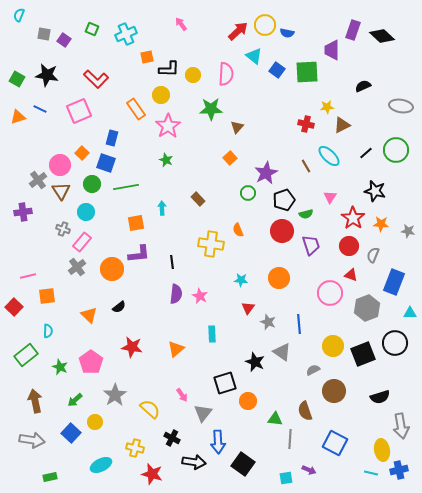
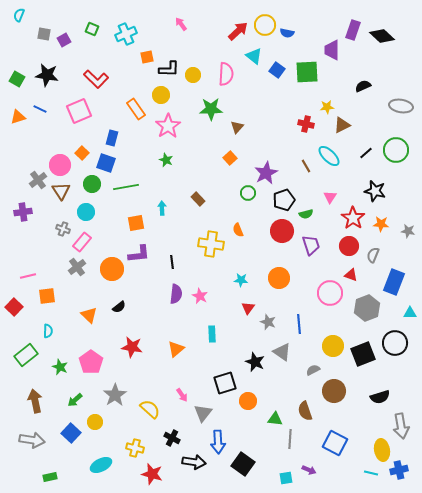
purple square at (64, 40): rotated 24 degrees clockwise
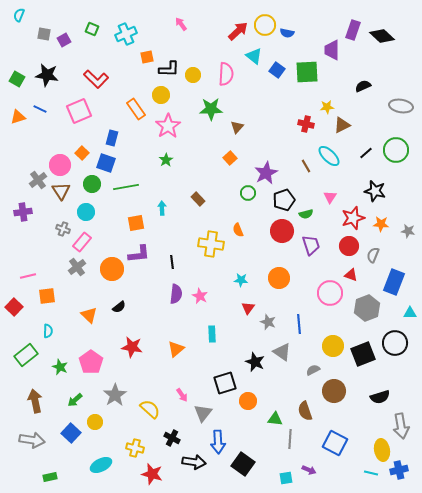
green star at (166, 160): rotated 16 degrees clockwise
red star at (353, 218): rotated 20 degrees clockwise
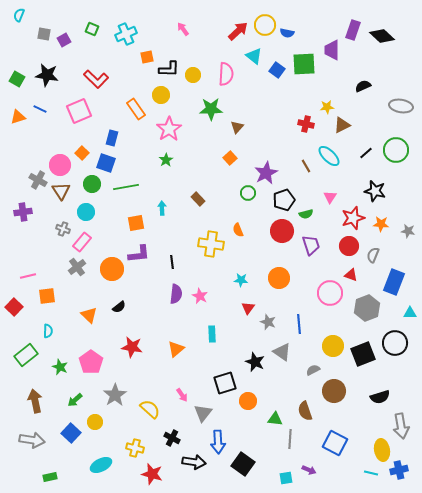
pink arrow at (181, 24): moved 2 px right, 5 px down
green square at (307, 72): moved 3 px left, 8 px up
pink star at (168, 126): moved 1 px right, 3 px down
gray cross at (38, 180): rotated 24 degrees counterclockwise
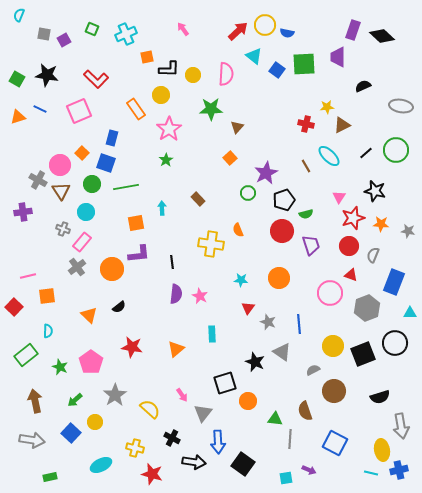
purple trapezoid at (332, 50): moved 6 px right, 7 px down
pink triangle at (330, 197): moved 9 px right
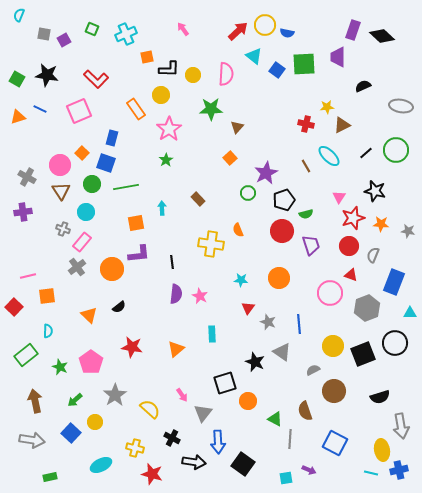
gray cross at (38, 180): moved 11 px left, 3 px up
green triangle at (275, 419): rotated 21 degrees clockwise
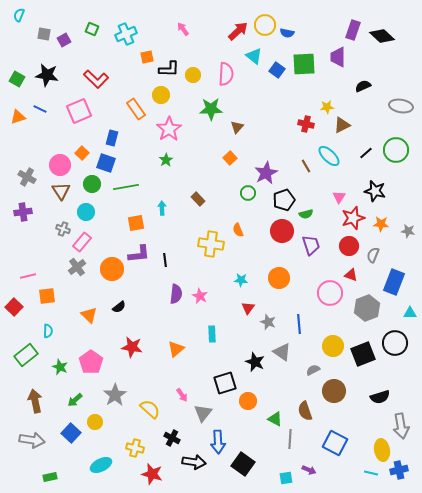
black line at (172, 262): moved 7 px left, 2 px up
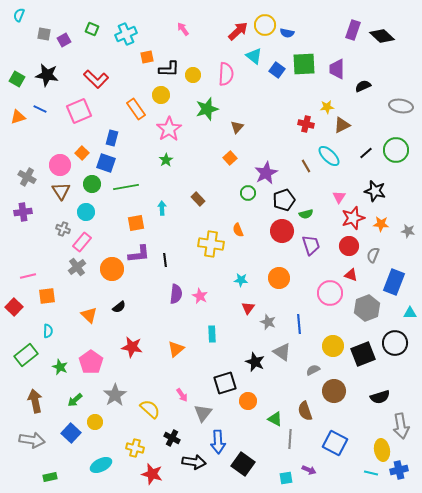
purple trapezoid at (338, 57): moved 1 px left, 12 px down
green star at (211, 109): moved 4 px left; rotated 15 degrees counterclockwise
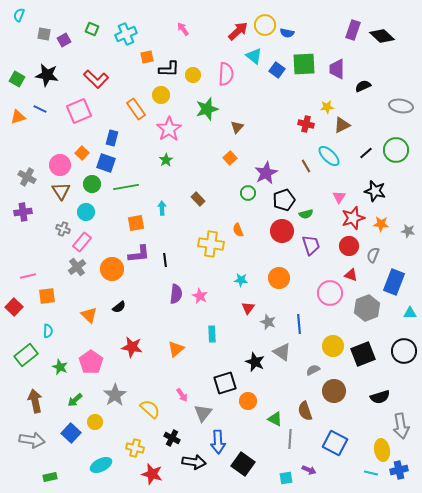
black circle at (395, 343): moved 9 px right, 8 px down
